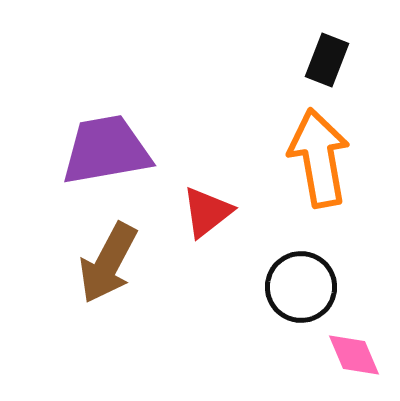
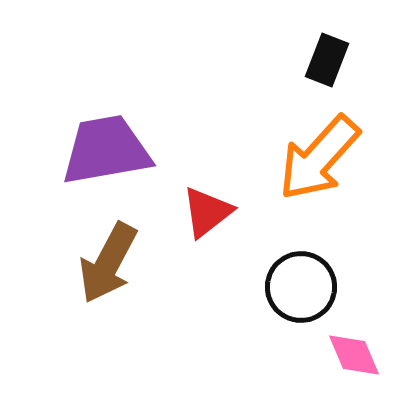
orange arrow: rotated 128 degrees counterclockwise
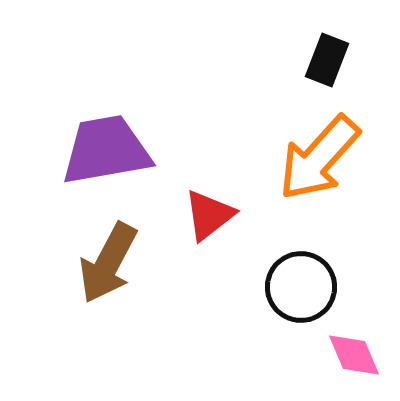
red triangle: moved 2 px right, 3 px down
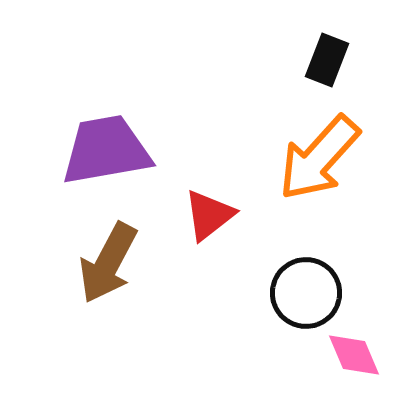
black circle: moved 5 px right, 6 px down
